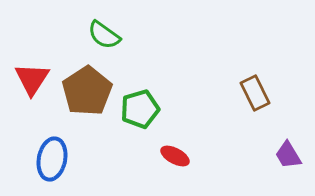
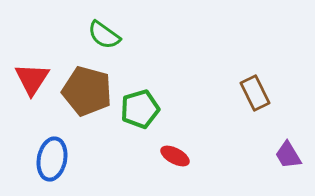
brown pentagon: rotated 24 degrees counterclockwise
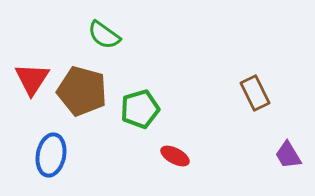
brown pentagon: moved 5 px left
blue ellipse: moved 1 px left, 4 px up
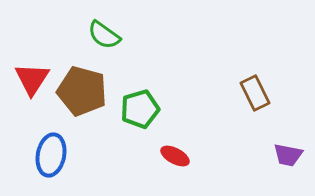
purple trapezoid: rotated 48 degrees counterclockwise
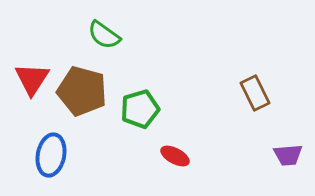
purple trapezoid: rotated 16 degrees counterclockwise
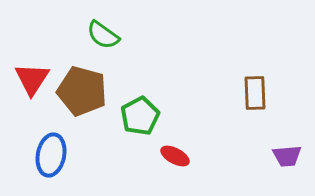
green semicircle: moved 1 px left
brown rectangle: rotated 24 degrees clockwise
green pentagon: moved 7 px down; rotated 12 degrees counterclockwise
purple trapezoid: moved 1 px left, 1 px down
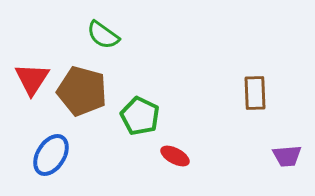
green pentagon: rotated 18 degrees counterclockwise
blue ellipse: rotated 21 degrees clockwise
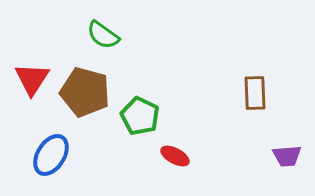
brown pentagon: moved 3 px right, 1 px down
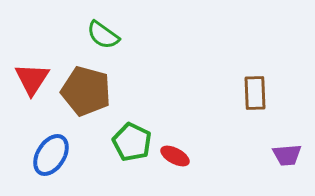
brown pentagon: moved 1 px right, 1 px up
green pentagon: moved 8 px left, 26 px down
purple trapezoid: moved 1 px up
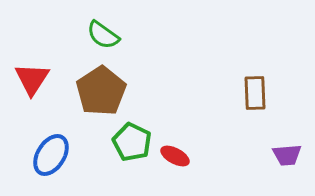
brown pentagon: moved 15 px right; rotated 24 degrees clockwise
